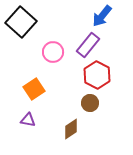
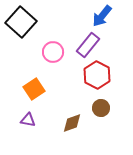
brown circle: moved 11 px right, 5 px down
brown diamond: moved 1 px right, 6 px up; rotated 15 degrees clockwise
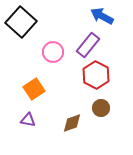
blue arrow: rotated 80 degrees clockwise
red hexagon: moved 1 px left
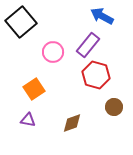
black square: rotated 8 degrees clockwise
red hexagon: rotated 12 degrees counterclockwise
brown circle: moved 13 px right, 1 px up
